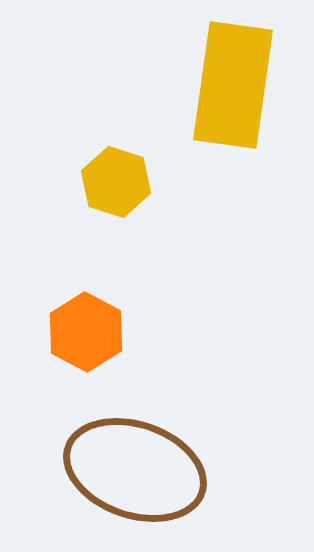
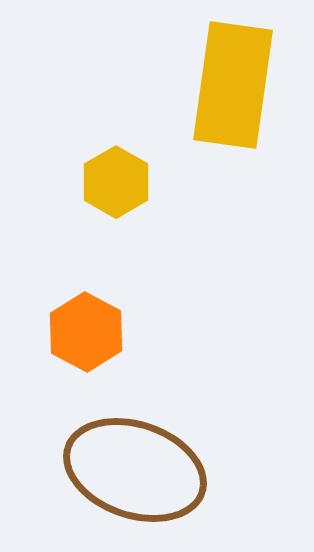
yellow hexagon: rotated 12 degrees clockwise
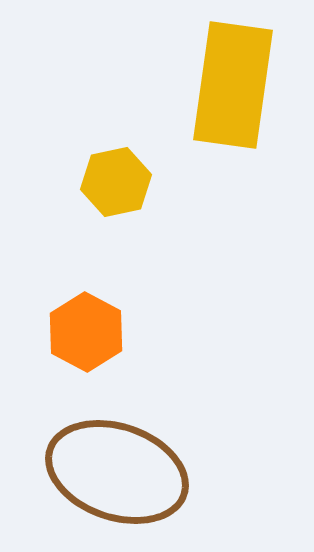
yellow hexagon: rotated 18 degrees clockwise
brown ellipse: moved 18 px left, 2 px down
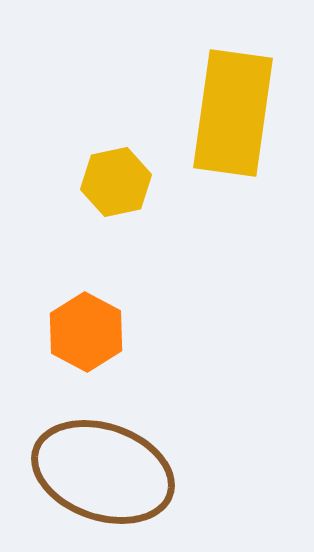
yellow rectangle: moved 28 px down
brown ellipse: moved 14 px left
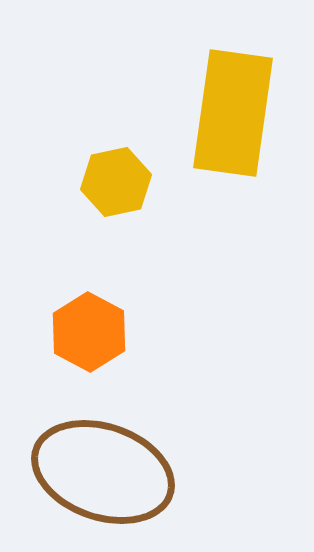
orange hexagon: moved 3 px right
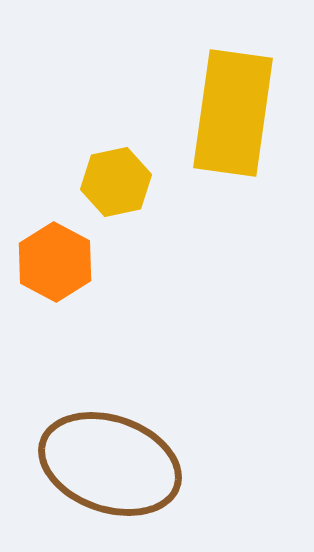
orange hexagon: moved 34 px left, 70 px up
brown ellipse: moved 7 px right, 8 px up
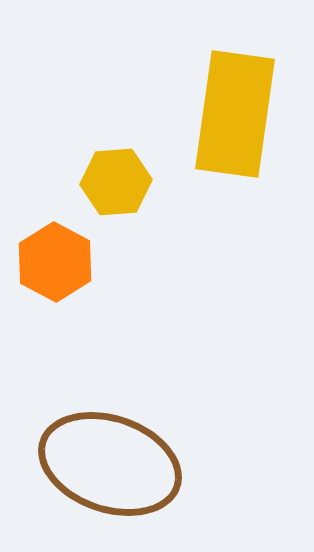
yellow rectangle: moved 2 px right, 1 px down
yellow hexagon: rotated 8 degrees clockwise
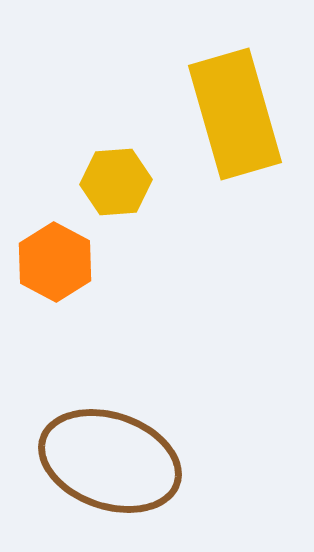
yellow rectangle: rotated 24 degrees counterclockwise
brown ellipse: moved 3 px up
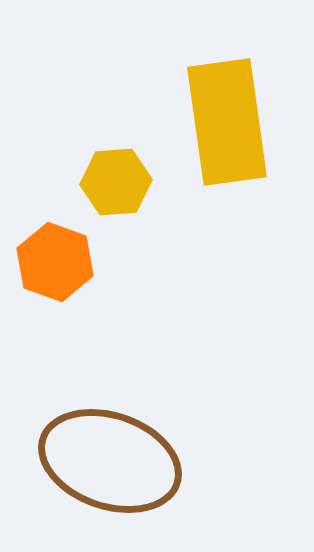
yellow rectangle: moved 8 px left, 8 px down; rotated 8 degrees clockwise
orange hexagon: rotated 8 degrees counterclockwise
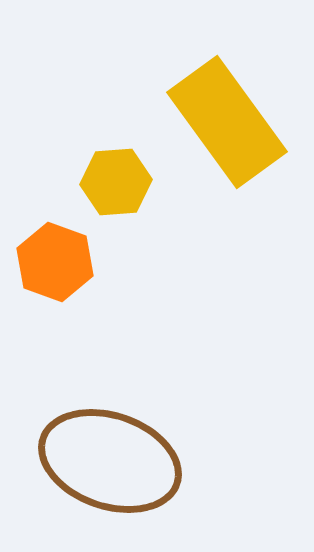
yellow rectangle: rotated 28 degrees counterclockwise
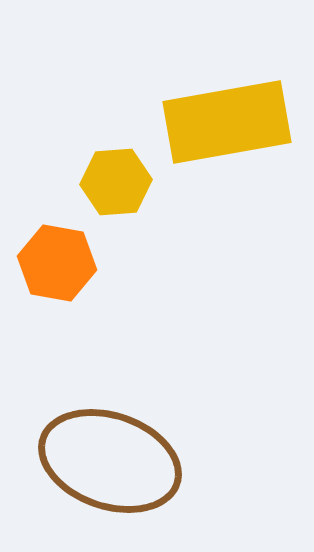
yellow rectangle: rotated 64 degrees counterclockwise
orange hexagon: moved 2 px right, 1 px down; rotated 10 degrees counterclockwise
